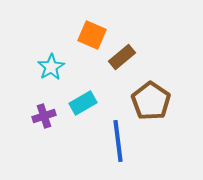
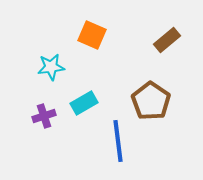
brown rectangle: moved 45 px right, 17 px up
cyan star: rotated 24 degrees clockwise
cyan rectangle: moved 1 px right
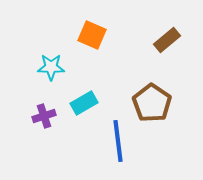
cyan star: rotated 8 degrees clockwise
brown pentagon: moved 1 px right, 2 px down
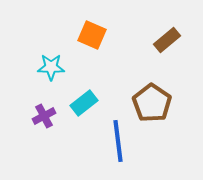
cyan rectangle: rotated 8 degrees counterclockwise
purple cross: rotated 10 degrees counterclockwise
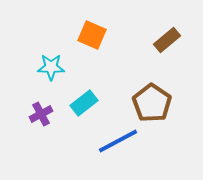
purple cross: moved 3 px left, 2 px up
blue line: rotated 69 degrees clockwise
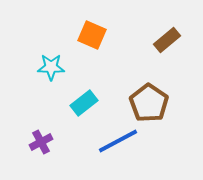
brown pentagon: moved 3 px left
purple cross: moved 28 px down
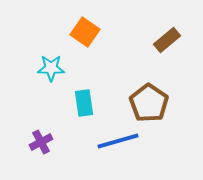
orange square: moved 7 px left, 3 px up; rotated 12 degrees clockwise
cyan star: moved 1 px down
cyan rectangle: rotated 60 degrees counterclockwise
blue line: rotated 12 degrees clockwise
